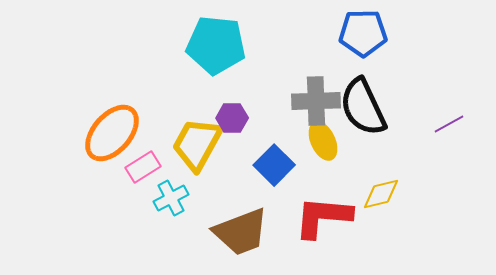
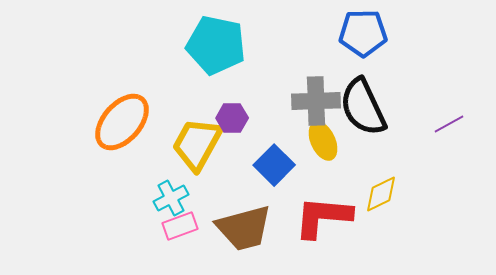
cyan pentagon: rotated 6 degrees clockwise
orange ellipse: moved 10 px right, 11 px up
pink rectangle: moved 37 px right, 59 px down; rotated 12 degrees clockwise
yellow diamond: rotated 12 degrees counterclockwise
brown trapezoid: moved 3 px right, 4 px up; rotated 6 degrees clockwise
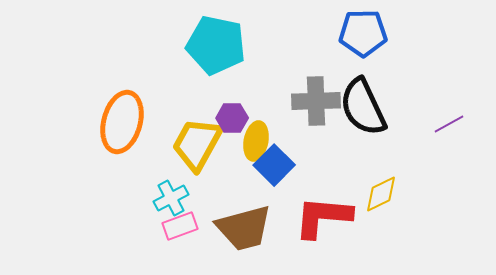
orange ellipse: rotated 26 degrees counterclockwise
yellow ellipse: moved 67 px left; rotated 36 degrees clockwise
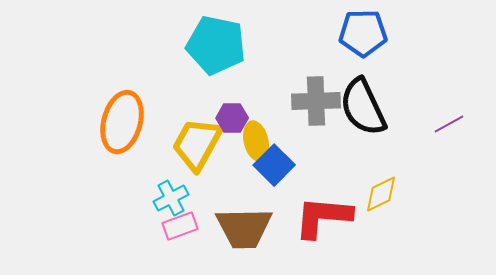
yellow ellipse: rotated 24 degrees counterclockwise
brown trapezoid: rotated 14 degrees clockwise
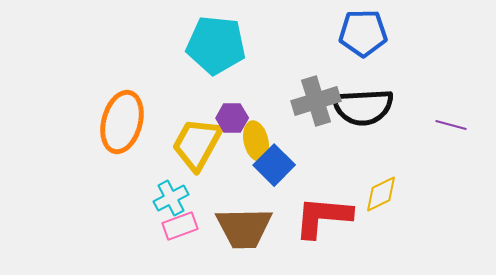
cyan pentagon: rotated 6 degrees counterclockwise
gray cross: rotated 15 degrees counterclockwise
black semicircle: rotated 68 degrees counterclockwise
purple line: moved 2 px right, 1 px down; rotated 44 degrees clockwise
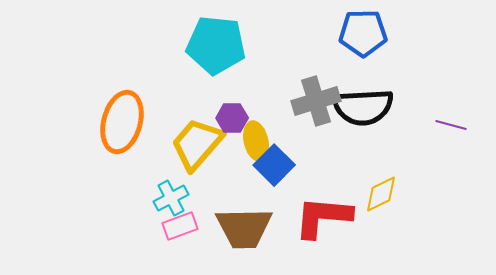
yellow trapezoid: rotated 12 degrees clockwise
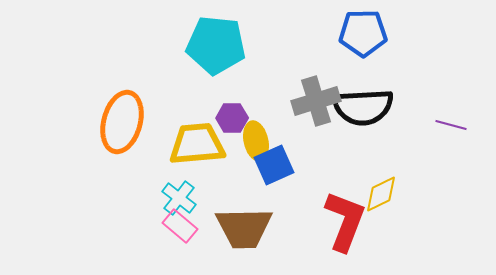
yellow trapezoid: rotated 44 degrees clockwise
blue square: rotated 21 degrees clockwise
cyan cross: moved 8 px right; rotated 24 degrees counterclockwise
red L-shape: moved 22 px right, 4 px down; rotated 106 degrees clockwise
pink rectangle: rotated 60 degrees clockwise
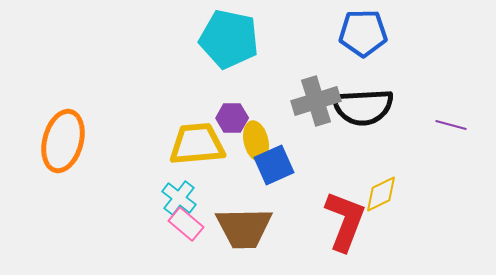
cyan pentagon: moved 13 px right, 6 px up; rotated 6 degrees clockwise
orange ellipse: moved 59 px left, 19 px down
pink rectangle: moved 6 px right, 2 px up
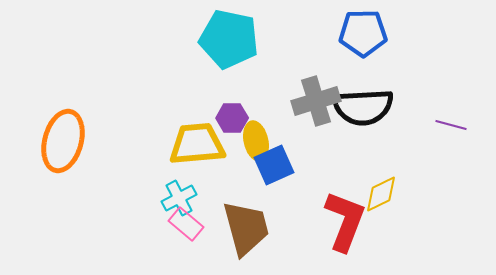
cyan cross: rotated 24 degrees clockwise
brown trapezoid: moved 2 px right; rotated 104 degrees counterclockwise
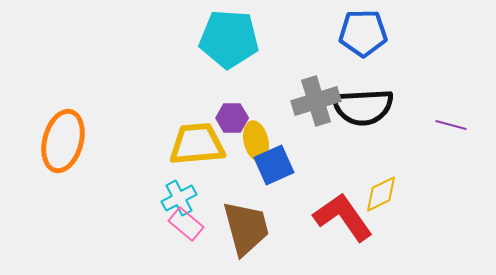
cyan pentagon: rotated 8 degrees counterclockwise
red L-shape: moved 2 px left, 4 px up; rotated 56 degrees counterclockwise
